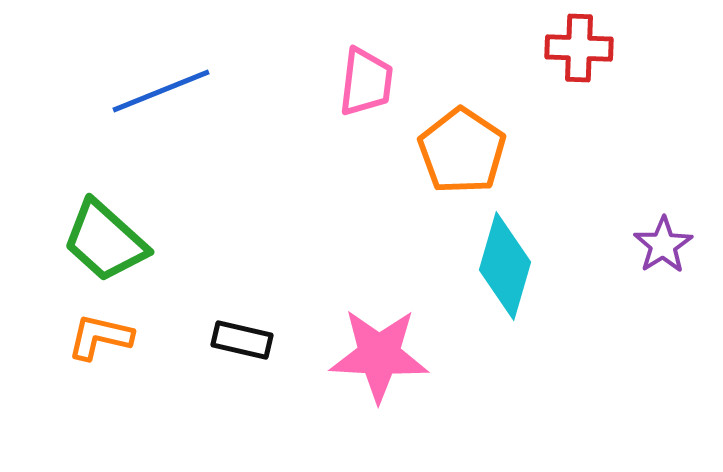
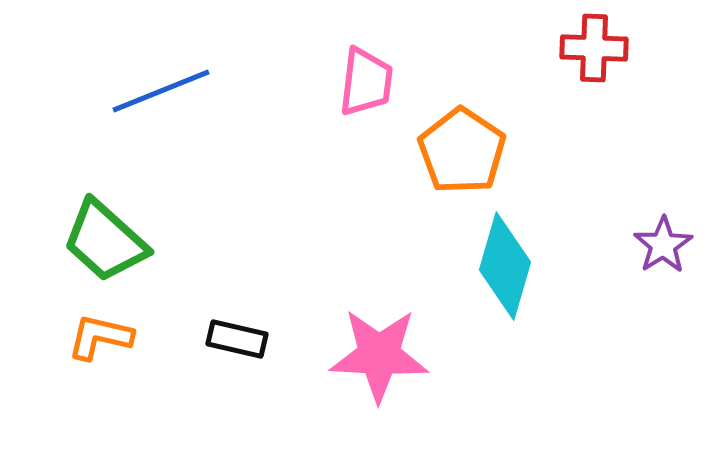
red cross: moved 15 px right
black rectangle: moved 5 px left, 1 px up
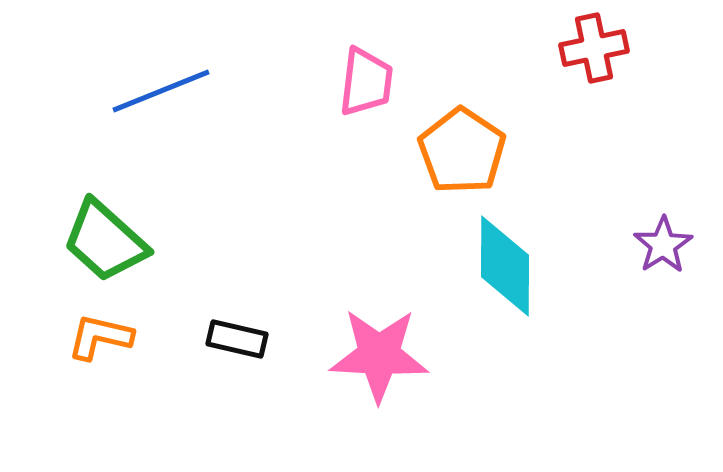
red cross: rotated 14 degrees counterclockwise
cyan diamond: rotated 16 degrees counterclockwise
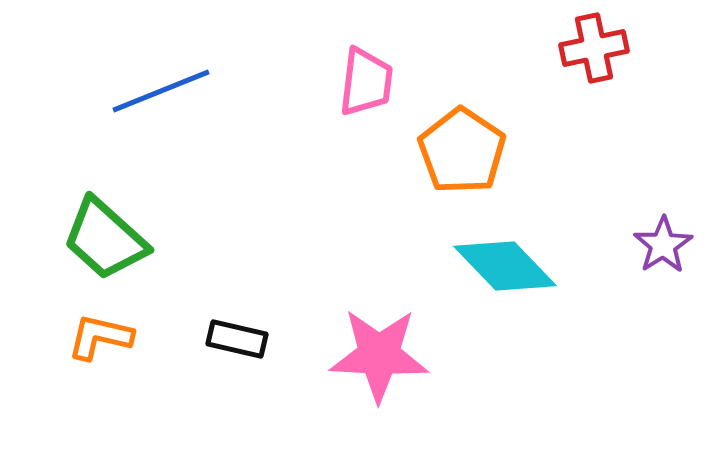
green trapezoid: moved 2 px up
cyan diamond: rotated 44 degrees counterclockwise
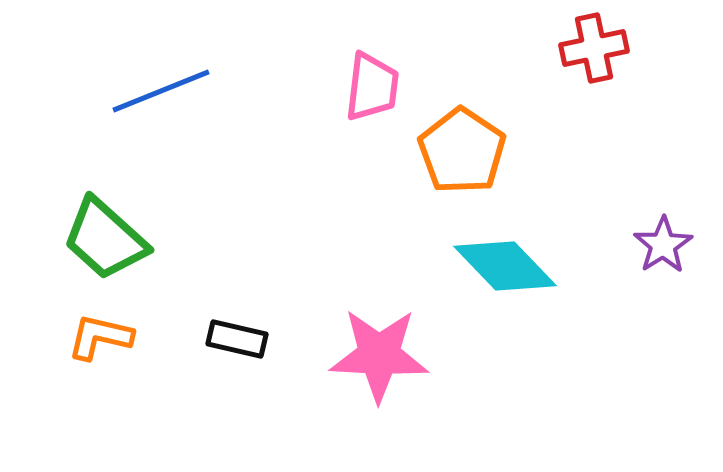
pink trapezoid: moved 6 px right, 5 px down
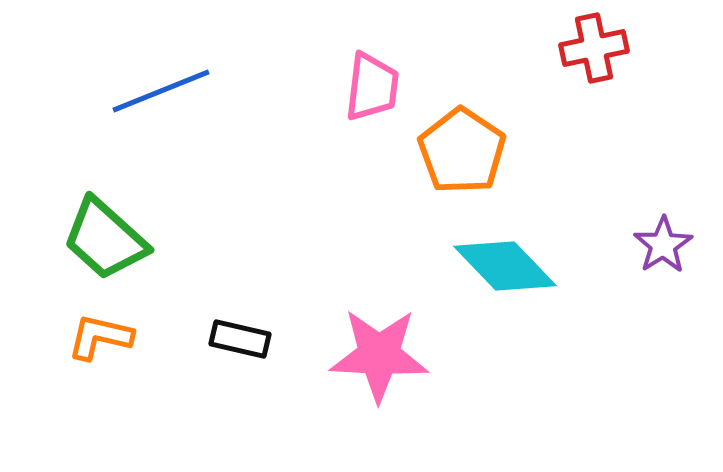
black rectangle: moved 3 px right
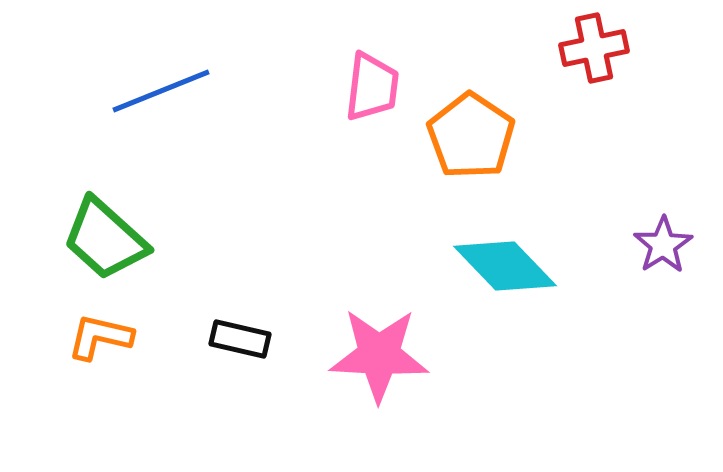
orange pentagon: moved 9 px right, 15 px up
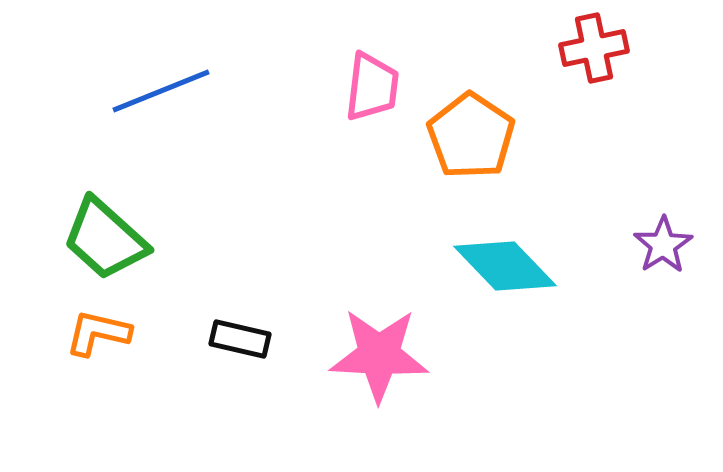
orange L-shape: moved 2 px left, 4 px up
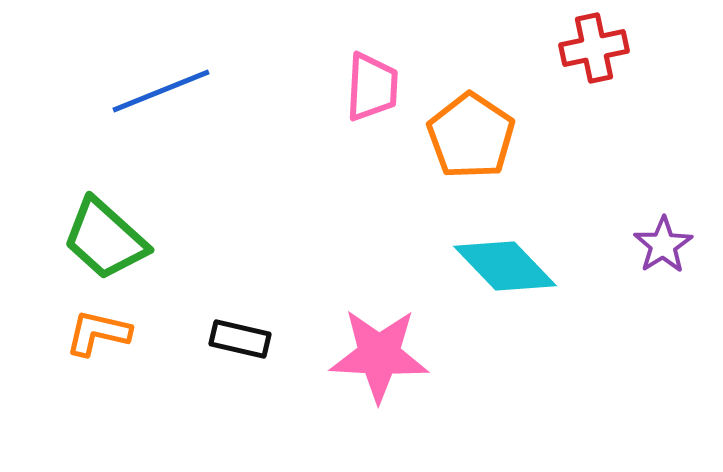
pink trapezoid: rotated 4 degrees counterclockwise
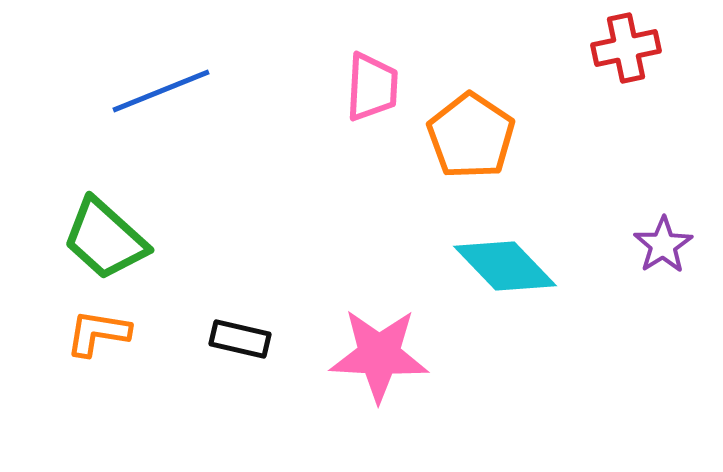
red cross: moved 32 px right
orange L-shape: rotated 4 degrees counterclockwise
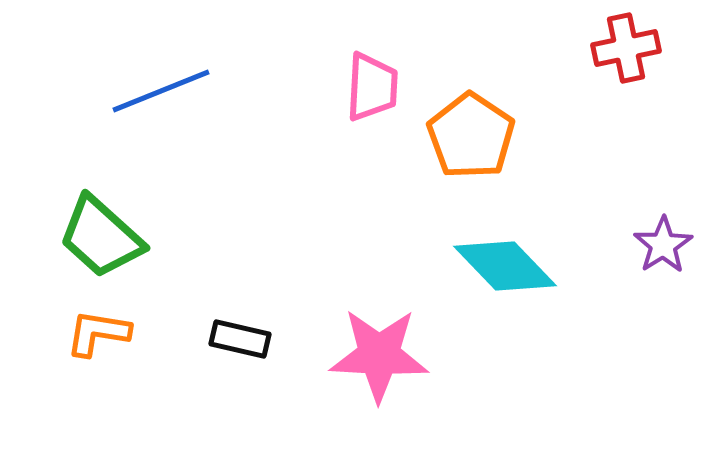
green trapezoid: moved 4 px left, 2 px up
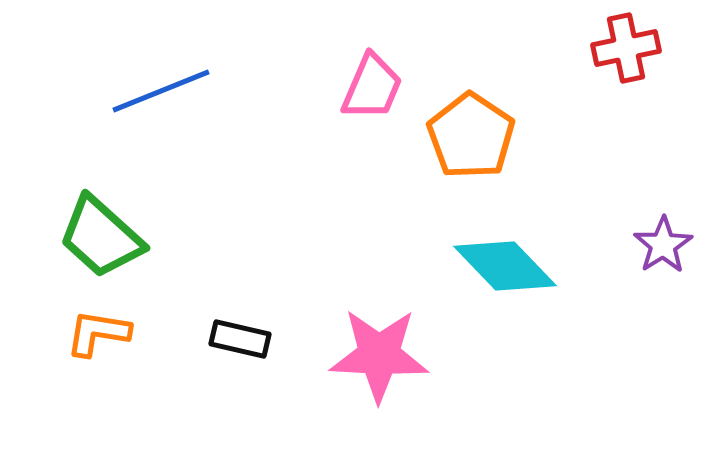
pink trapezoid: rotated 20 degrees clockwise
